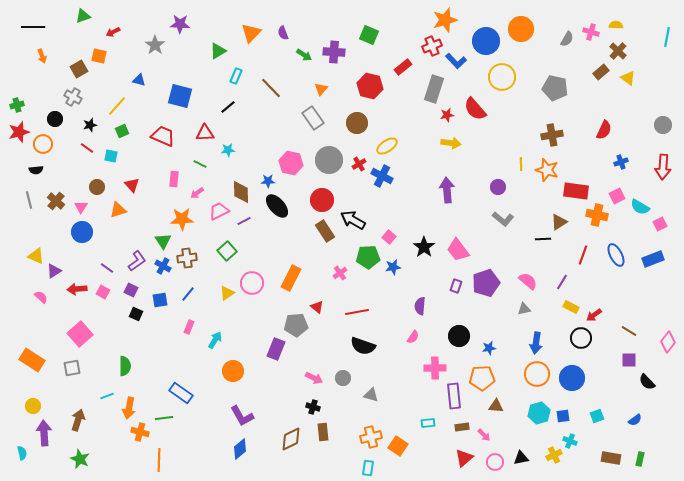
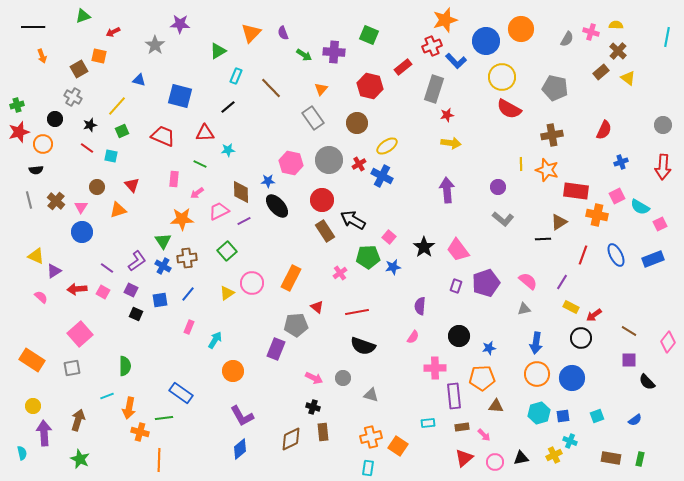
red semicircle at (475, 109): moved 34 px right; rotated 20 degrees counterclockwise
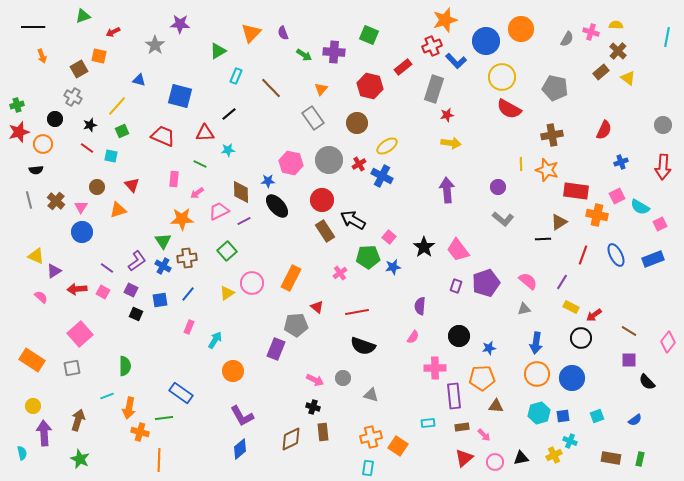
black line at (228, 107): moved 1 px right, 7 px down
pink arrow at (314, 378): moved 1 px right, 2 px down
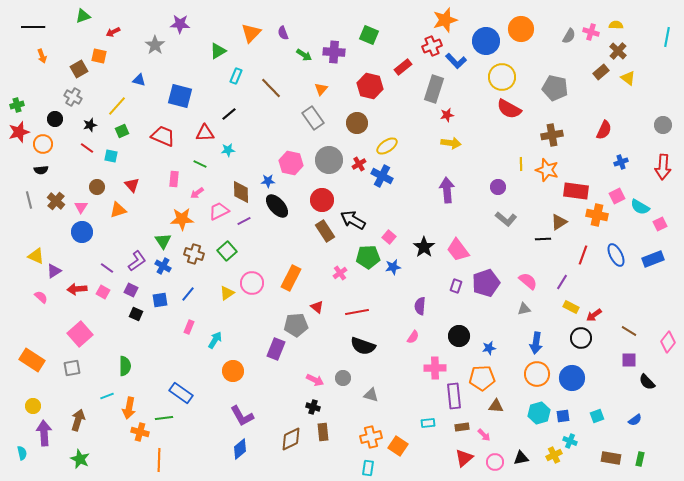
gray semicircle at (567, 39): moved 2 px right, 3 px up
black semicircle at (36, 170): moved 5 px right
gray L-shape at (503, 219): moved 3 px right
brown cross at (187, 258): moved 7 px right, 4 px up; rotated 24 degrees clockwise
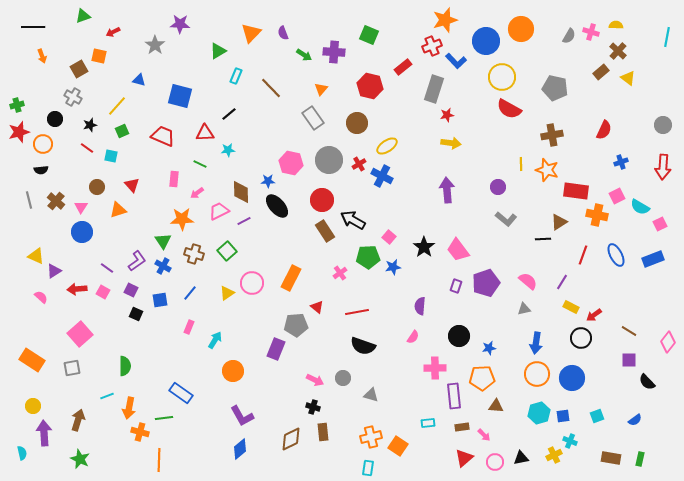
blue line at (188, 294): moved 2 px right, 1 px up
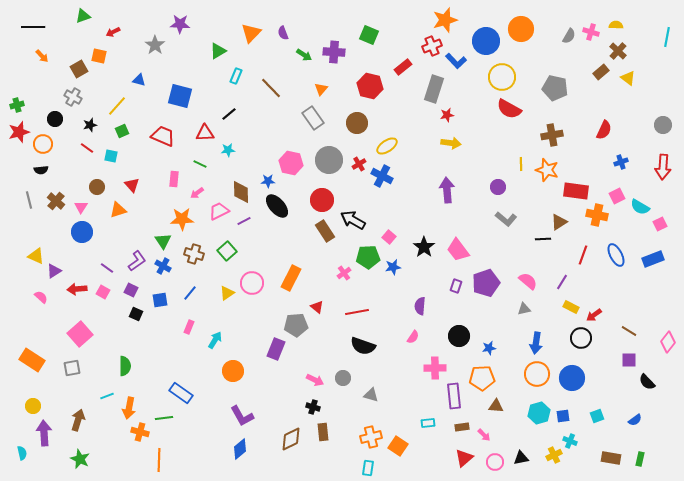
orange arrow at (42, 56): rotated 24 degrees counterclockwise
pink cross at (340, 273): moved 4 px right
